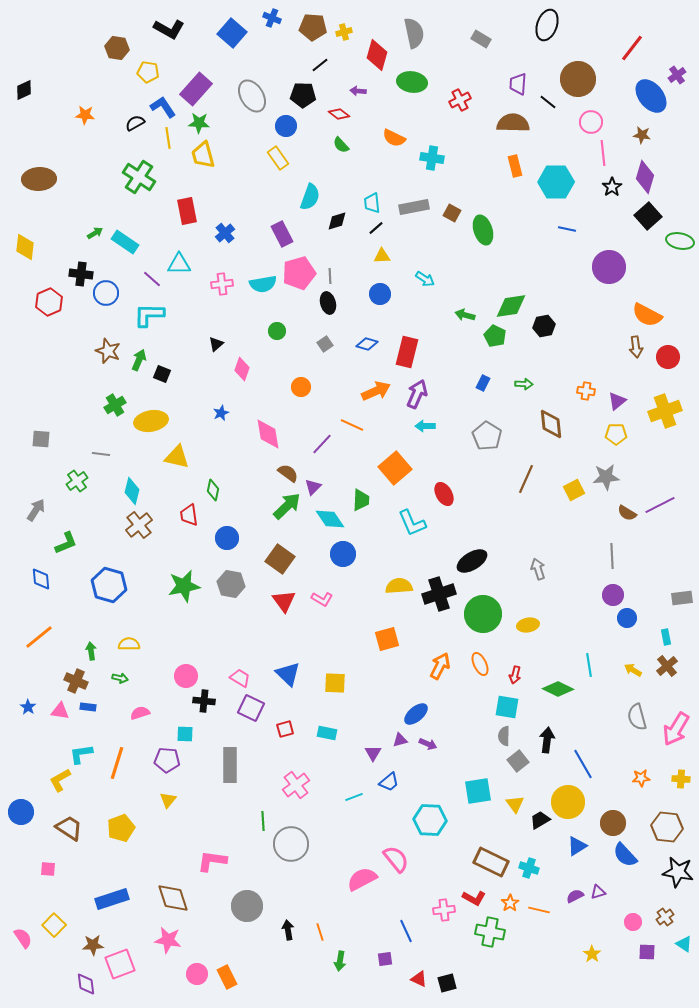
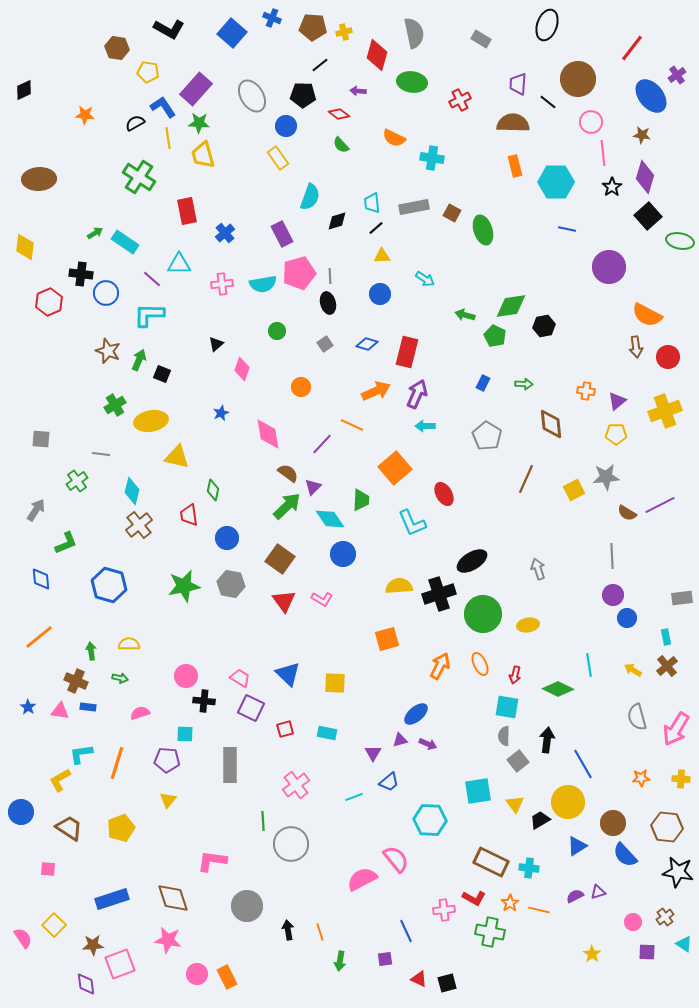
cyan cross at (529, 868): rotated 12 degrees counterclockwise
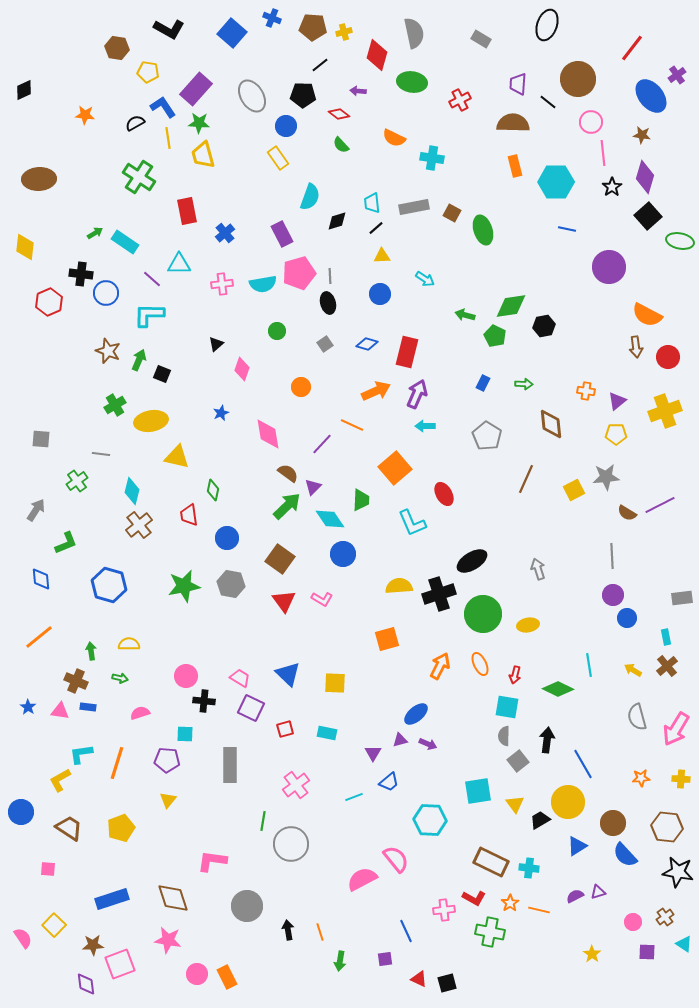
green line at (263, 821): rotated 12 degrees clockwise
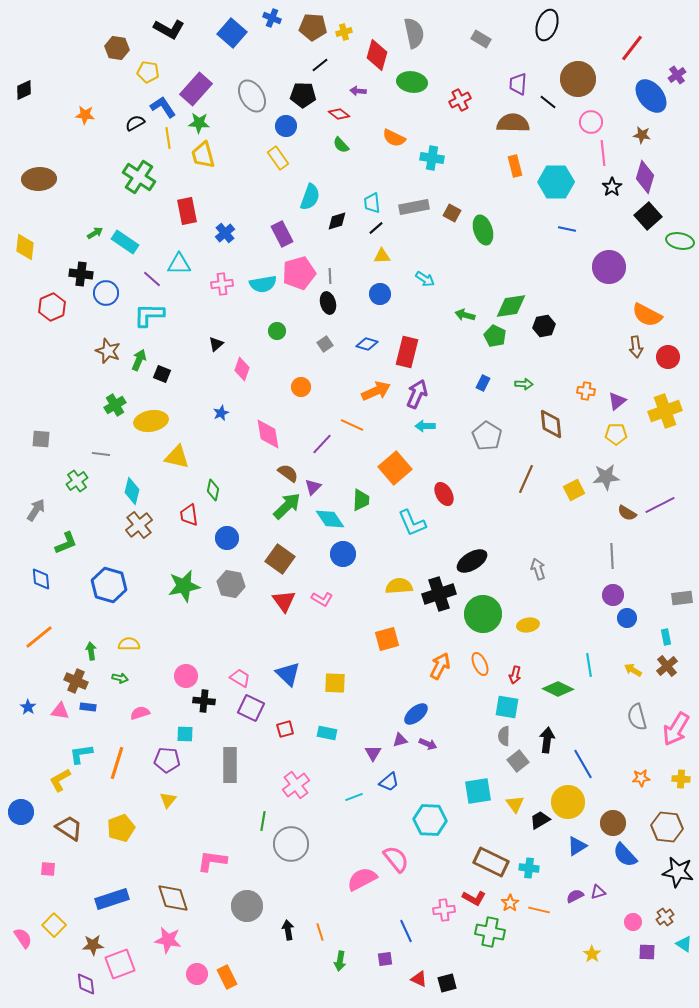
red hexagon at (49, 302): moved 3 px right, 5 px down
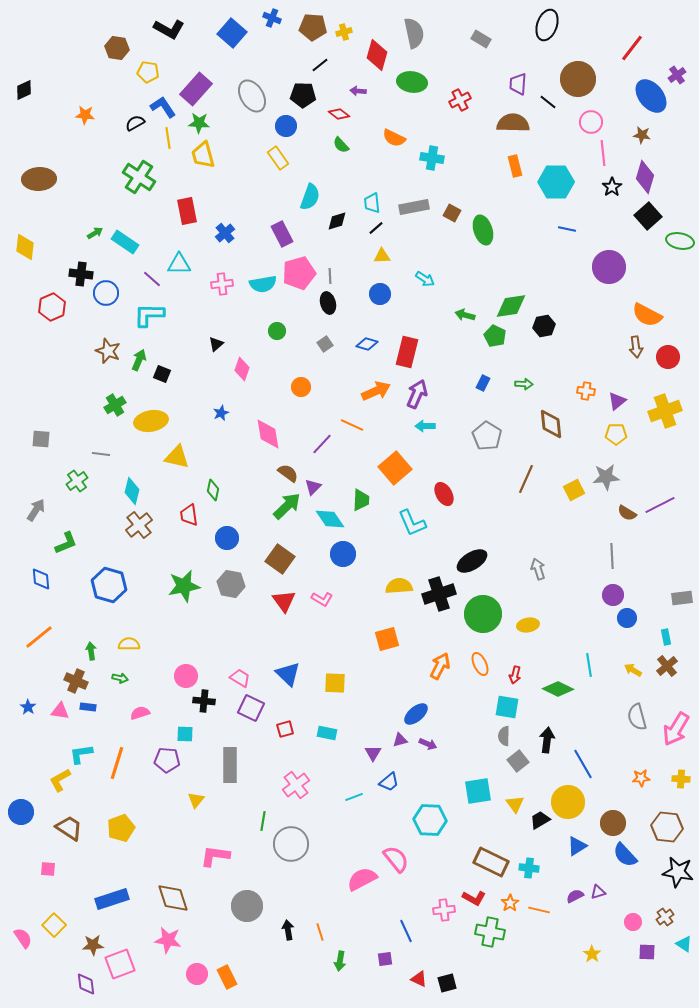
yellow triangle at (168, 800): moved 28 px right
pink L-shape at (212, 861): moved 3 px right, 5 px up
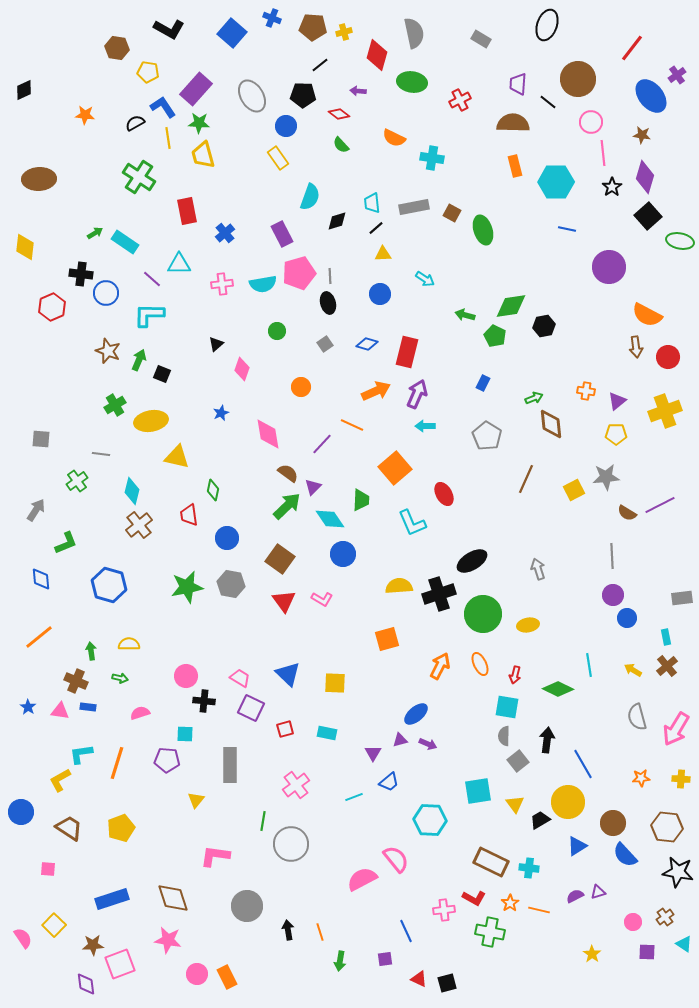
yellow triangle at (382, 256): moved 1 px right, 2 px up
green arrow at (524, 384): moved 10 px right, 14 px down; rotated 24 degrees counterclockwise
green star at (184, 586): moved 3 px right, 1 px down
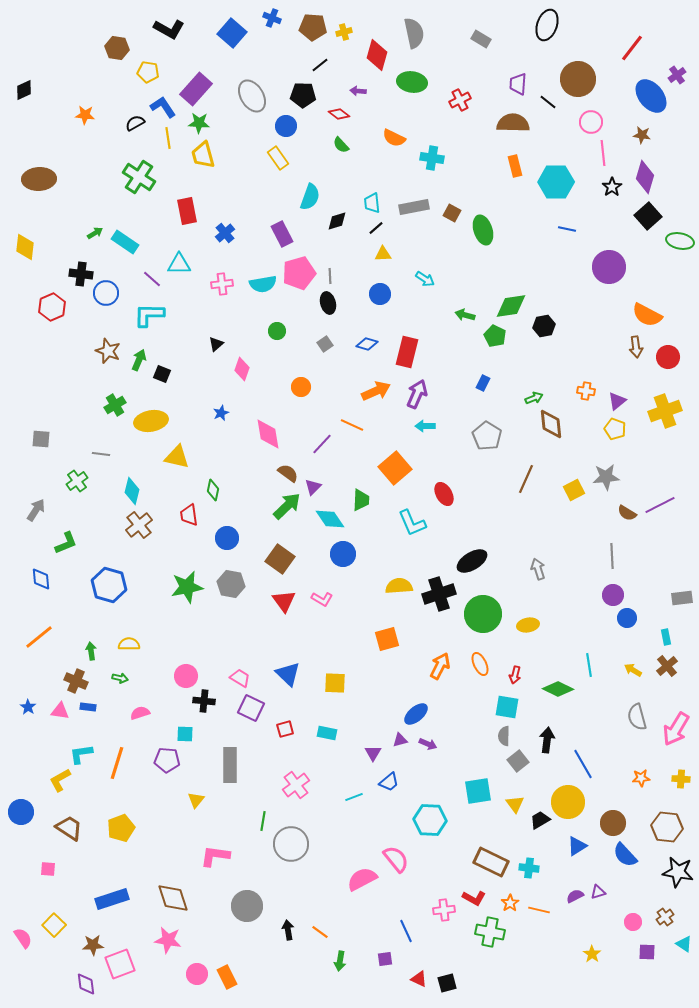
yellow pentagon at (616, 434): moved 1 px left, 5 px up; rotated 20 degrees clockwise
orange line at (320, 932): rotated 36 degrees counterclockwise
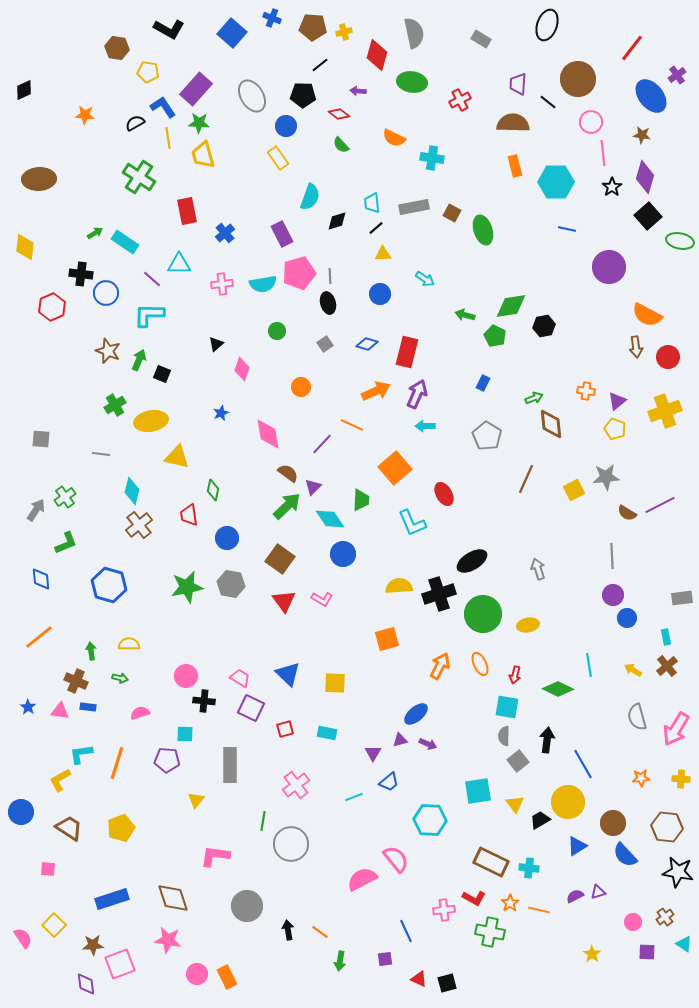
green cross at (77, 481): moved 12 px left, 16 px down
